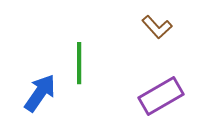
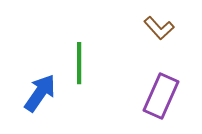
brown L-shape: moved 2 px right, 1 px down
purple rectangle: rotated 36 degrees counterclockwise
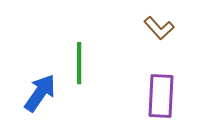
purple rectangle: rotated 21 degrees counterclockwise
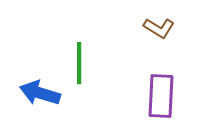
brown L-shape: rotated 16 degrees counterclockwise
blue arrow: rotated 108 degrees counterclockwise
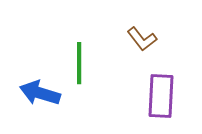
brown L-shape: moved 17 px left, 11 px down; rotated 20 degrees clockwise
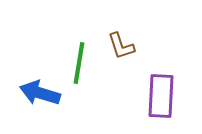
brown L-shape: moved 21 px left, 7 px down; rotated 20 degrees clockwise
green line: rotated 9 degrees clockwise
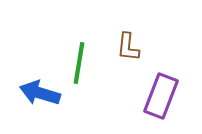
brown L-shape: moved 7 px right, 1 px down; rotated 24 degrees clockwise
purple rectangle: rotated 18 degrees clockwise
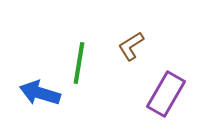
brown L-shape: moved 3 px right, 1 px up; rotated 52 degrees clockwise
purple rectangle: moved 5 px right, 2 px up; rotated 9 degrees clockwise
